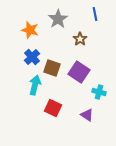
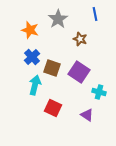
brown star: rotated 16 degrees counterclockwise
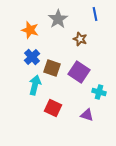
purple triangle: rotated 16 degrees counterclockwise
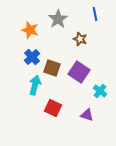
cyan cross: moved 1 px right, 1 px up; rotated 24 degrees clockwise
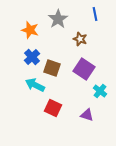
purple square: moved 5 px right, 3 px up
cyan arrow: rotated 78 degrees counterclockwise
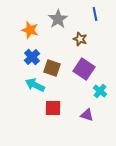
red square: rotated 24 degrees counterclockwise
